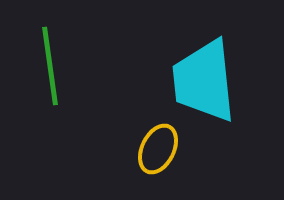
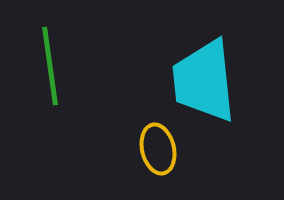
yellow ellipse: rotated 39 degrees counterclockwise
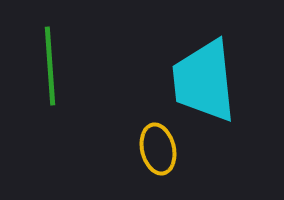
green line: rotated 4 degrees clockwise
